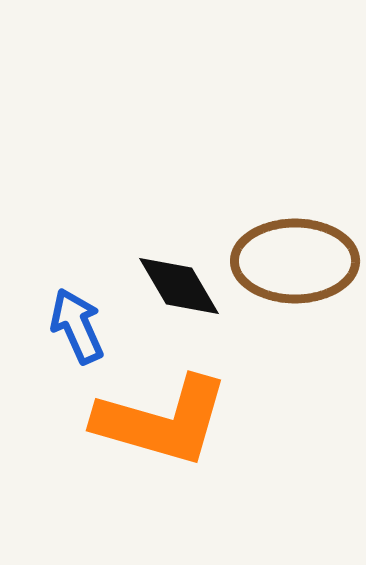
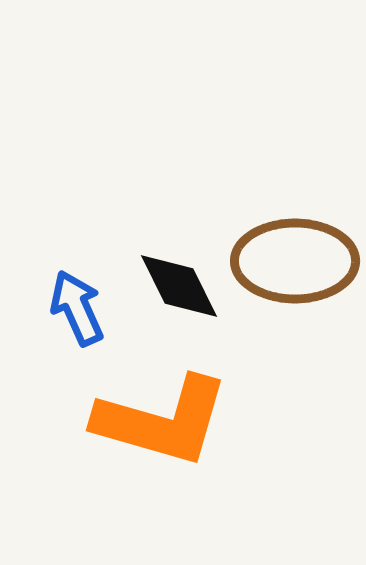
black diamond: rotated 4 degrees clockwise
blue arrow: moved 18 px up
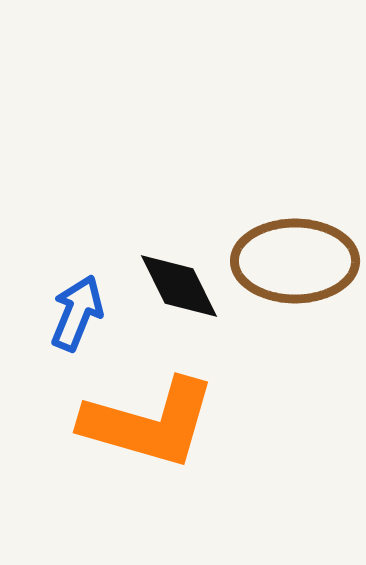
blue arrow: moved 5 px down; rotated 46 degrees clockwise
orange L-shape: moved 13 px left, 2 px down
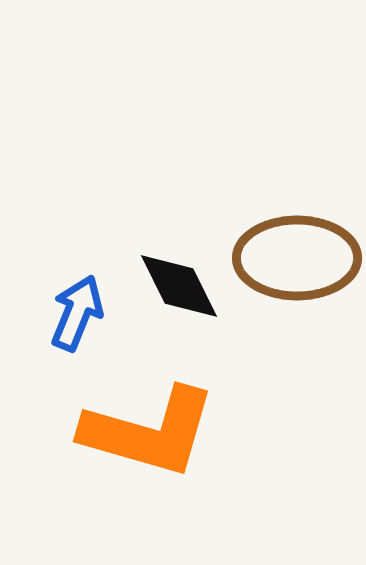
brown ellipse: moved 2 px right, 3 px up
orange L-shape: moved 9 px down
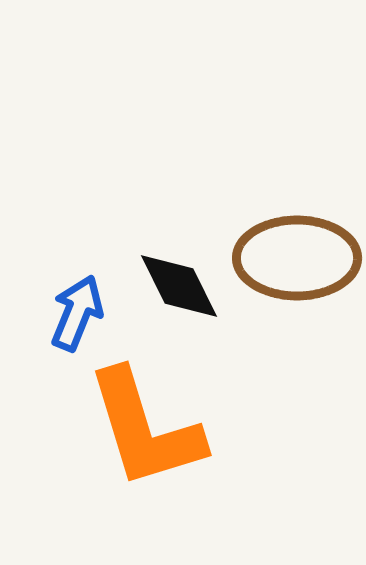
orange L-shape: moved 4 px left, 3 px up; rotated 57 degrees clockwise
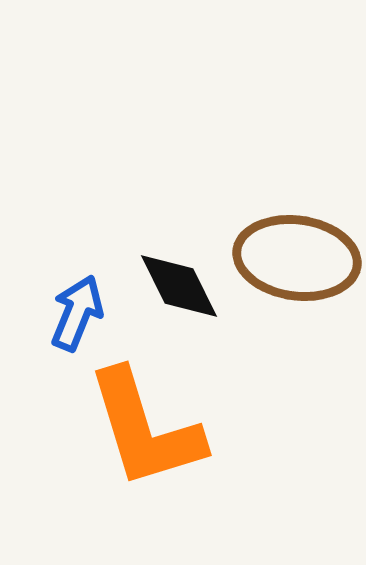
brown ellipse: rotated 8 degrees clockwise
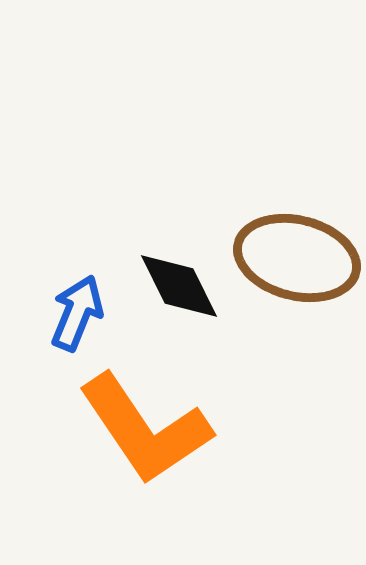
brown ellipse: rotated 6 degrees clockwise
orange L-shape: rotated 17 degrees counterclockwise
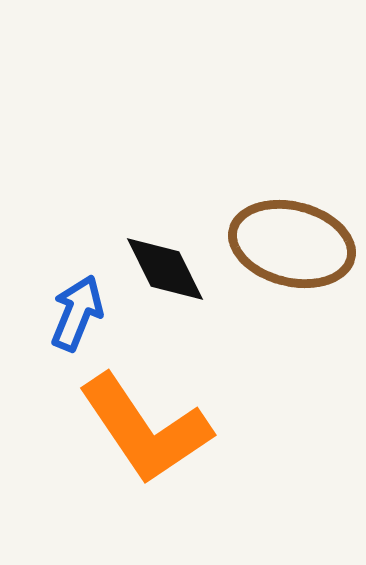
brown ellipse: moved 5 px left, 14 px up
black diamond: moved 14 px left, 17 px up
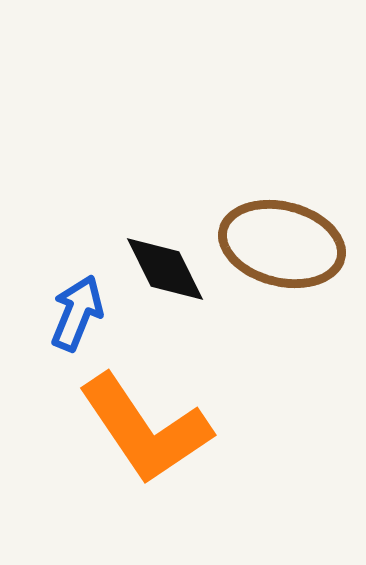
brown ellipse: moved 10 px left
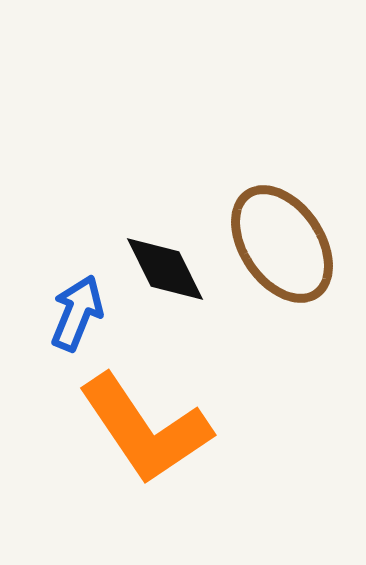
brown ellipse: rotated 42 degrees clockwise
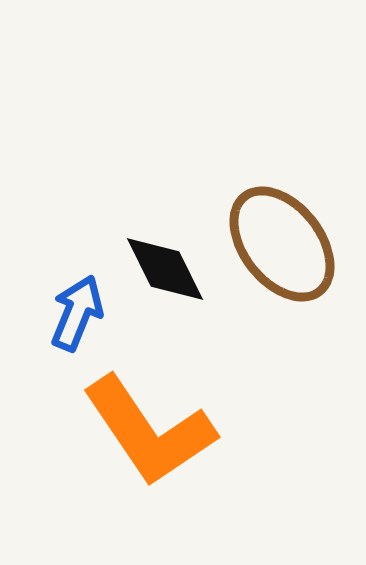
brown ellipse: rotated 4 degrees counterclockwise
orange L-shape: moved 4 px right, 2 px down
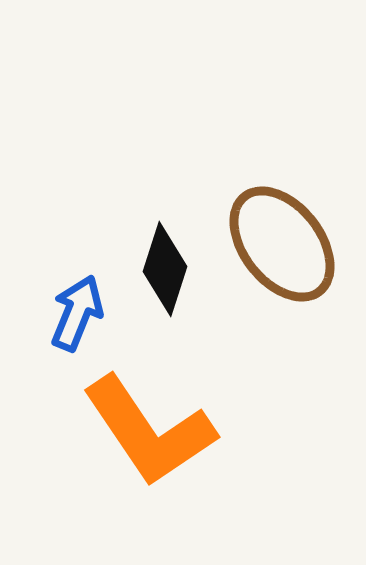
black diamond: rotated 44 degrees clockwise
